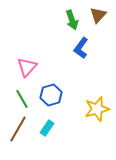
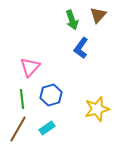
pink triangle: moved 3 px right
green line: rotated 24 degrees clockwise
cyan rectangle: rotated 21 degrees clockwise
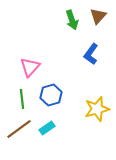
brown triangle: moved 1 px down
blue L-shape: moved 10 px right, 6 px down
brown line: moved 1 px right; rotated 24 degrees clockwise
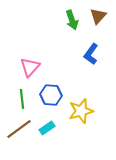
blue hexagon: rotated 20 degrees clockwise
yellow star: moved 16 px left, 2 px down
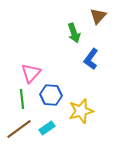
green arrow: moved 2 px right, 13 px down
blue L-shape: moved 5 px down
pink triangle: moved 1 px right, 6 px down
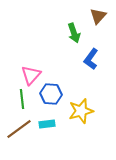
pink triangle: moved 2 px down
blue hexagon: moved 1 px up
cyan rectangle: moved 4 px up; rotated 28 degrees clockwise
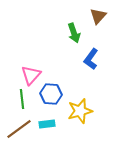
yellow star: moved 1 px left
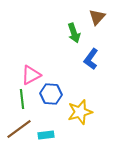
brown triangle: moved 1 px left, 1 px down
pink triangle: rotated 20 degrees clockwise
yellow star: moved 1 px down
cyan rectangle: moved 1 px left, 11 px down
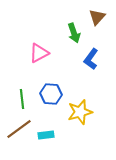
pink triangle: moved 8 px right, 22 px up
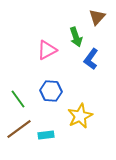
green arrow: moved 2 px right, 4 px down
pink triangle: moved 8 px right, 3 px up
blue hexagon: moved 3 px up
green line: moved 4 px left; rotated 30 degrees counterclockwise
yellow star: moved 4 px down; rotated 10 degrees counterclockwise
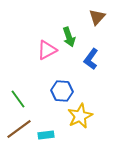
green arrow: moved 7 px left
blue hexagon: moved 11 px right
